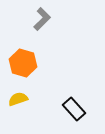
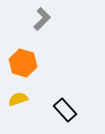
black rectangle: moved 9 px left, 1 px down
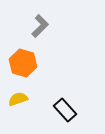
gray L-shape: moved 2 px left, 7 px down
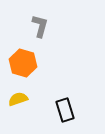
gray L-shape: rotated 30 degrees counterclockwise
black rectangle: rotated 25 degrees clockwise
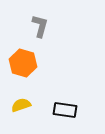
yellow semicircle: moved 3 px right, 6 px down
black rectangle: rotated 65 degrees counterclockwise
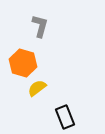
yellow semicircle: moved 16 px right, 17 px up; rotated 18 degrees counterclockwise
black rectangle: moved 7 px down; rotated 60 degrees clockwise
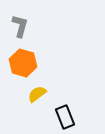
gray L-shape: moved 20 px left
yellow semicircle: moved 6 px down
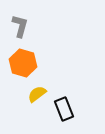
black rectangle: moved 1 px left, 8 px up
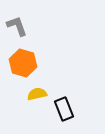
gray L-shape: moved 3 px left; rotated 35 degrees counterclockwise
yellow semicircle: rotated 24 degrees clockwise
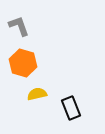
gray L-shape: moved 2 px right
black rectangle: moved 7 px right, 1 px up
